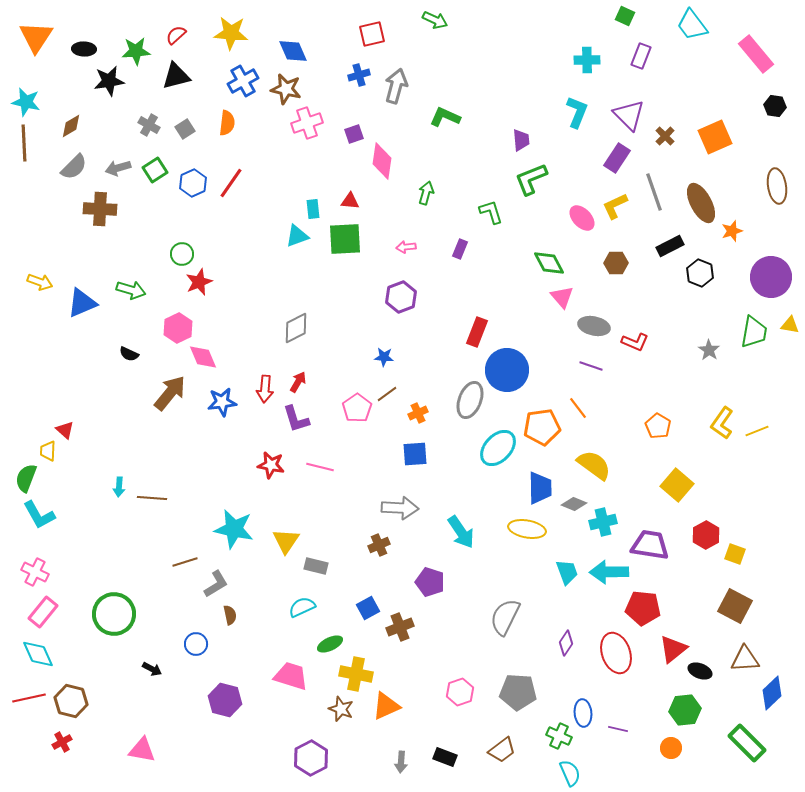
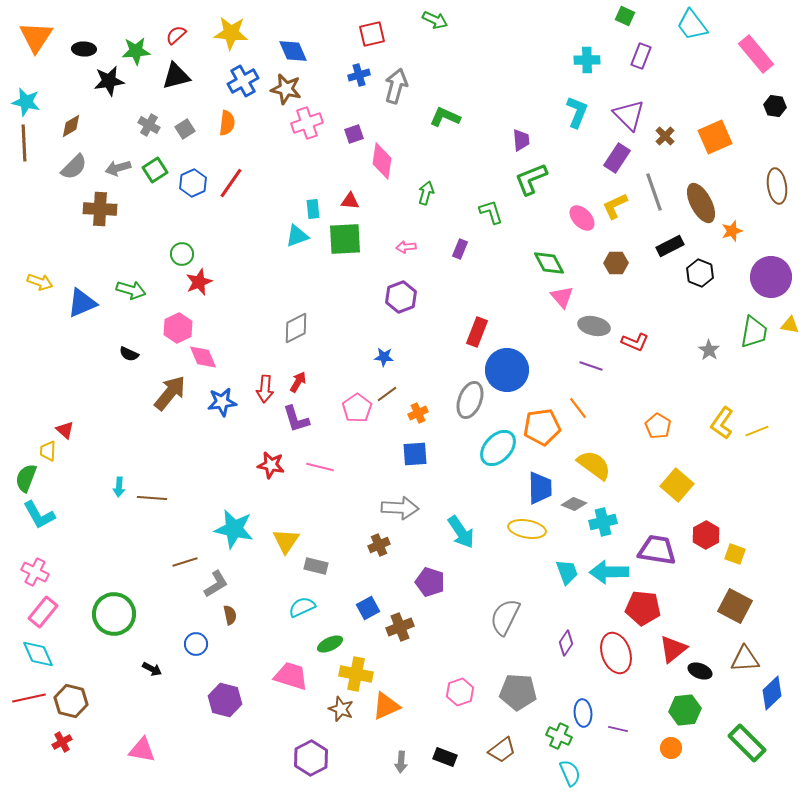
purple trapezoid at (650, 545): moved 7 px right, 5 px down
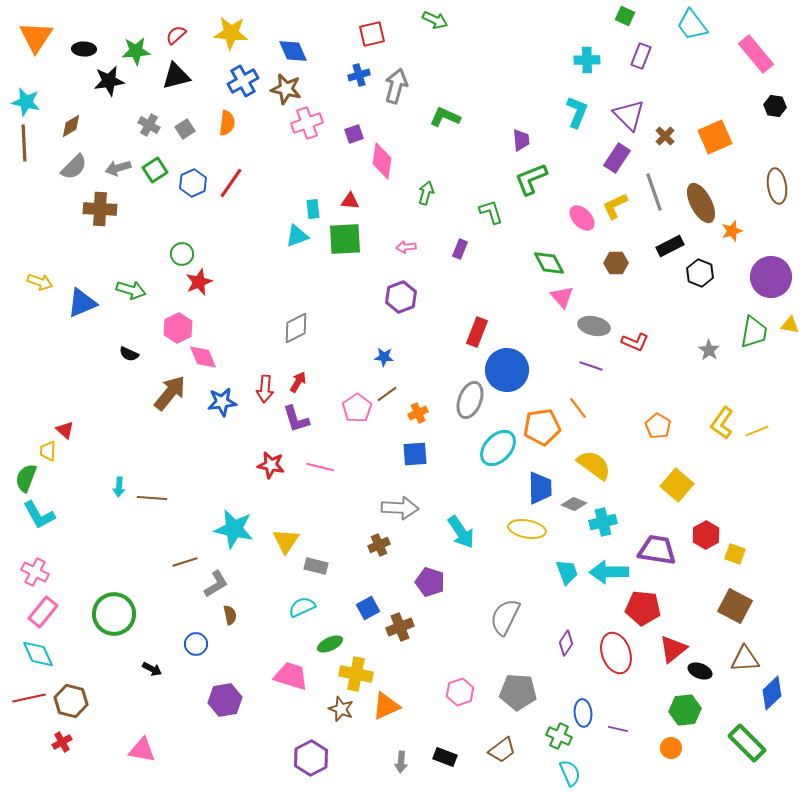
purple hexagon at (225, 700): rotated 24 degrees counterclockwise
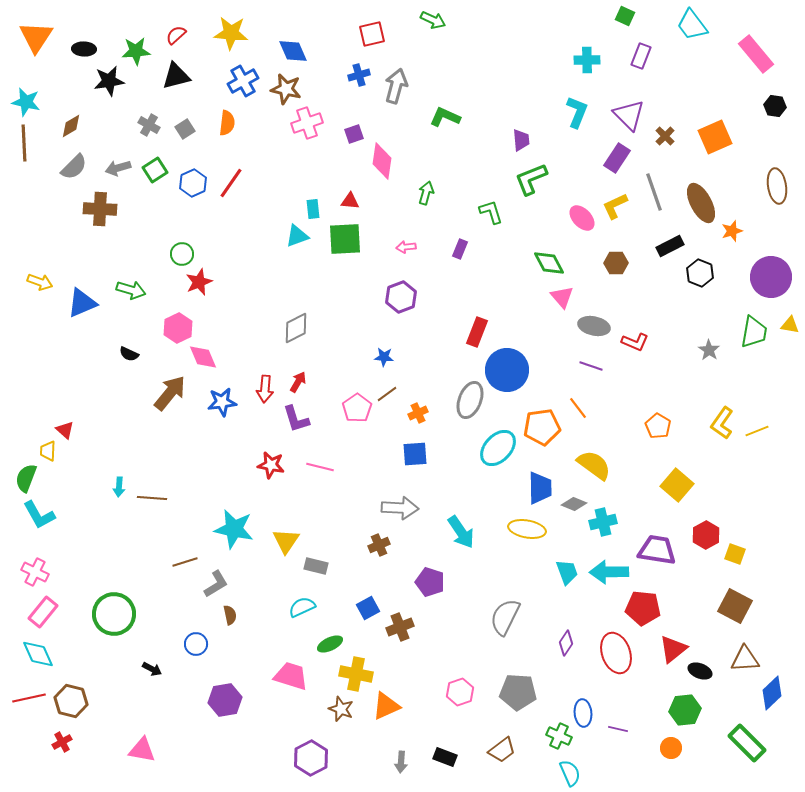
green arrow at (435, 20): moved 2 px left
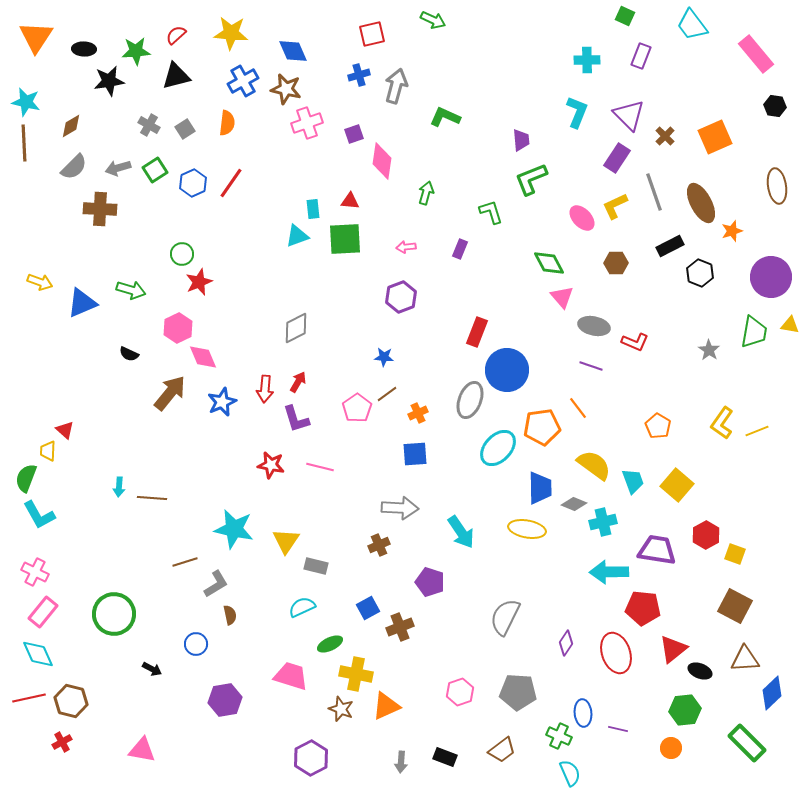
blue star at (222, 402): rotated 16 degrees counterclockwise
cyan trapezoid at (567, 572): moved 66 px right, 91 px up
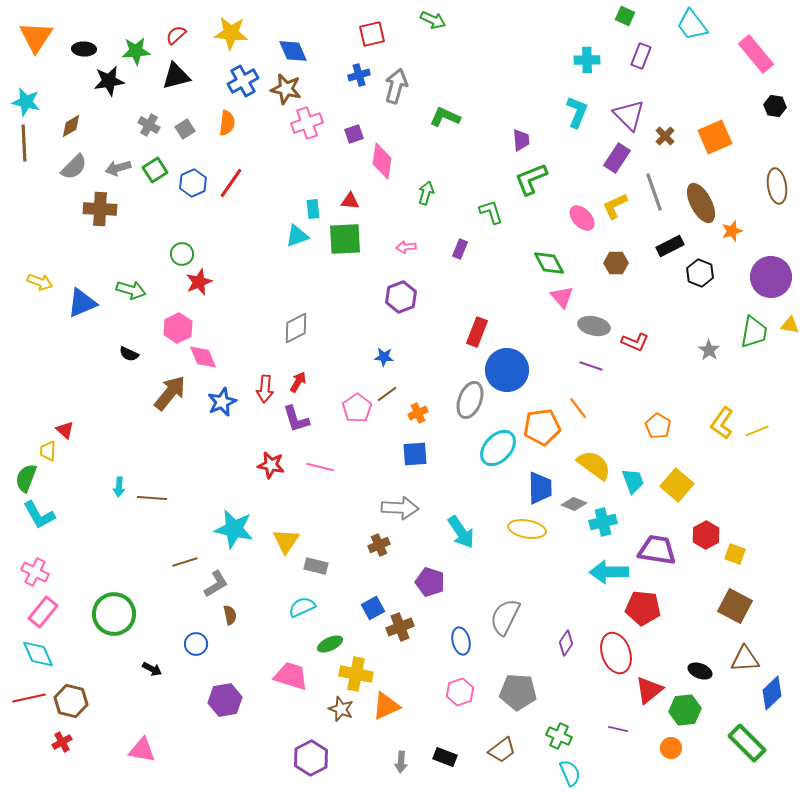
blue square at (368, 608): moved 5 px right
red triangle at (673, 649): moved 24 px left, 41 px down
blue ellipse at (583, 713): moved 122 px left, 72 px up; rotated 8 degrees counterclockwise
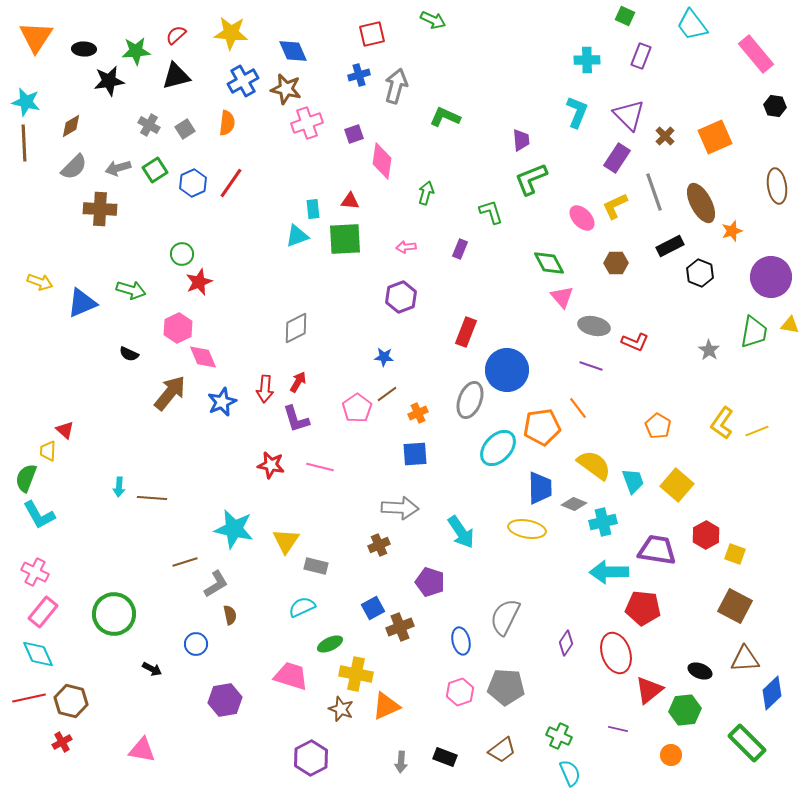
red rectangle at (477, 332): moved 11 px left
gray pentagon at (518, 692): moved 12 px left, 5 px up
orange circle at (671, 748): moved 7 px down
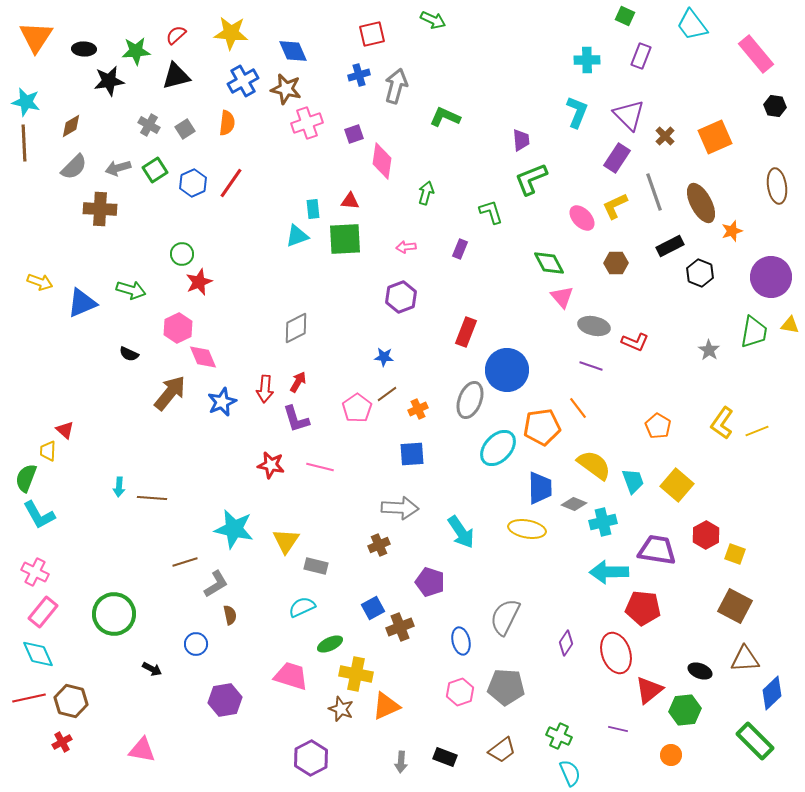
orange cross at (418, 413): moved 4 px up
blue square at (415, 454): moved 3 px left
green rectangle at (747, 743): moved 8 px right, 2 px up
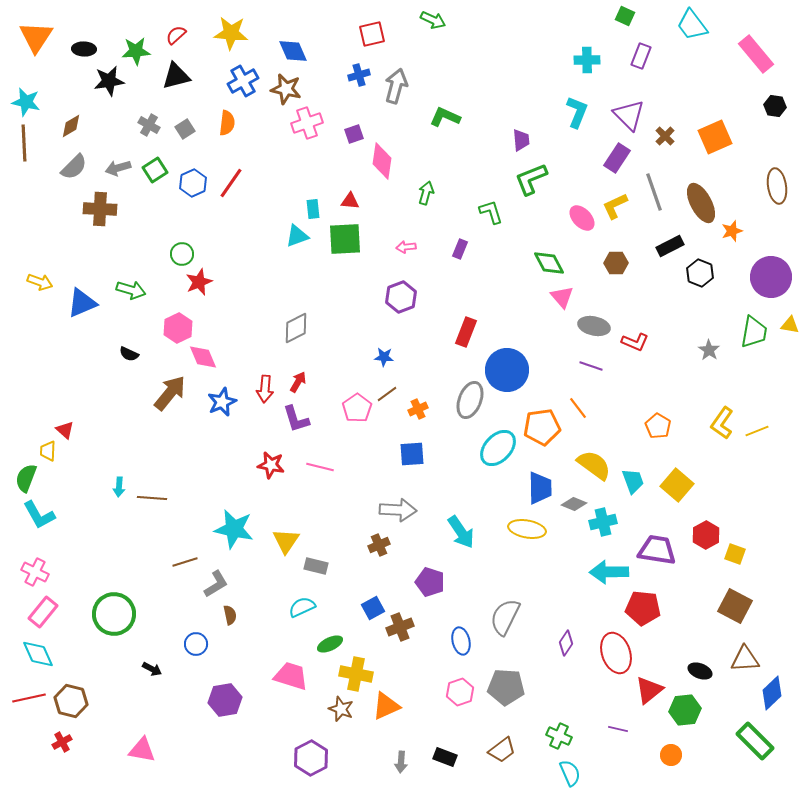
gray arrow at (400, 508): moved 2 px left, 2 px down
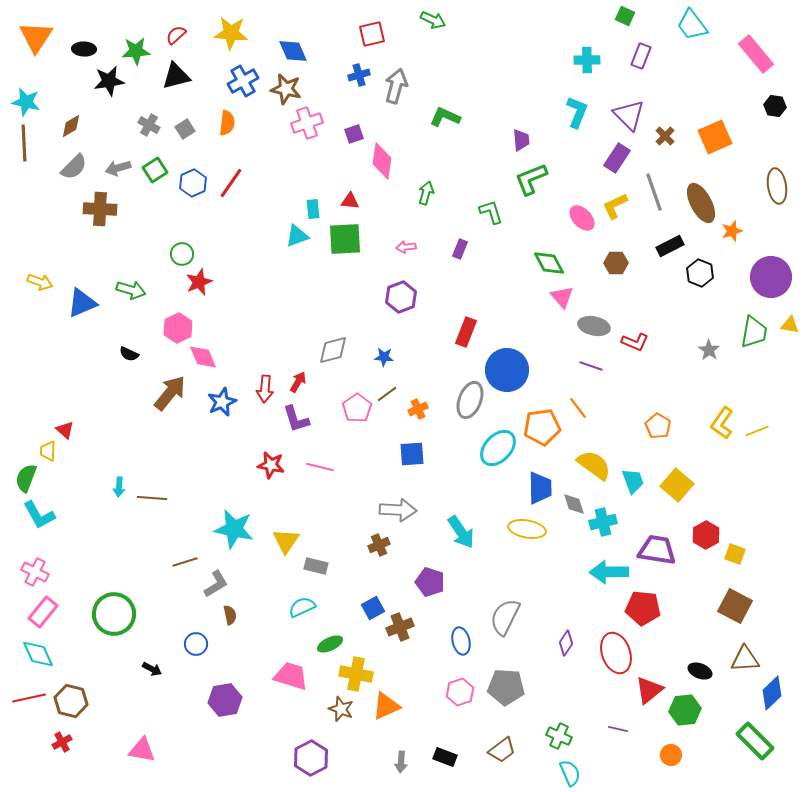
gray diamond at (296, 328): moved 37 px right, 22 px down; rotated 12 degrees clockwise
gray diamond at (574, 504): rotated 50 degrees clockwise
